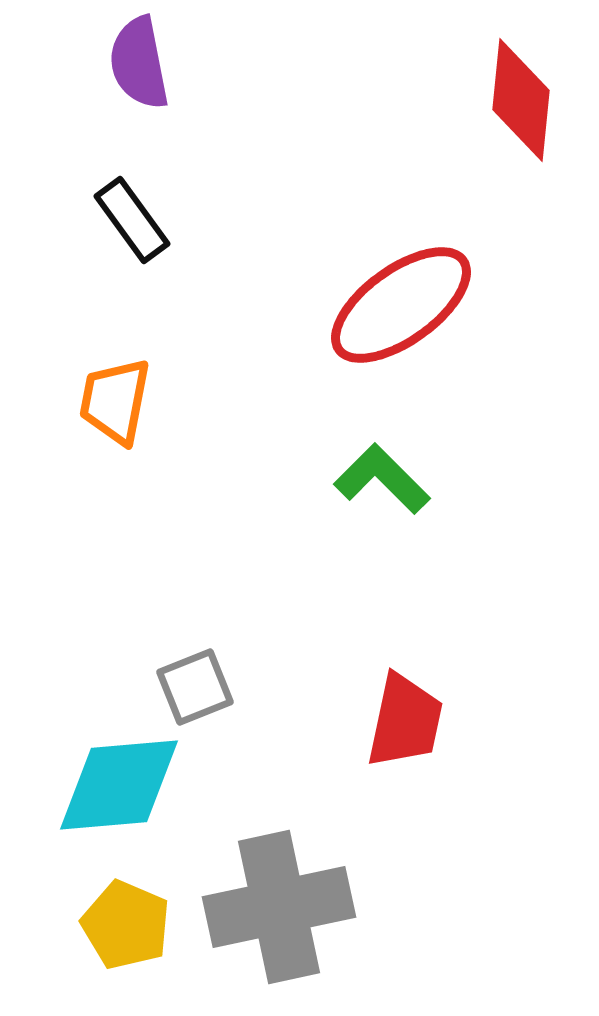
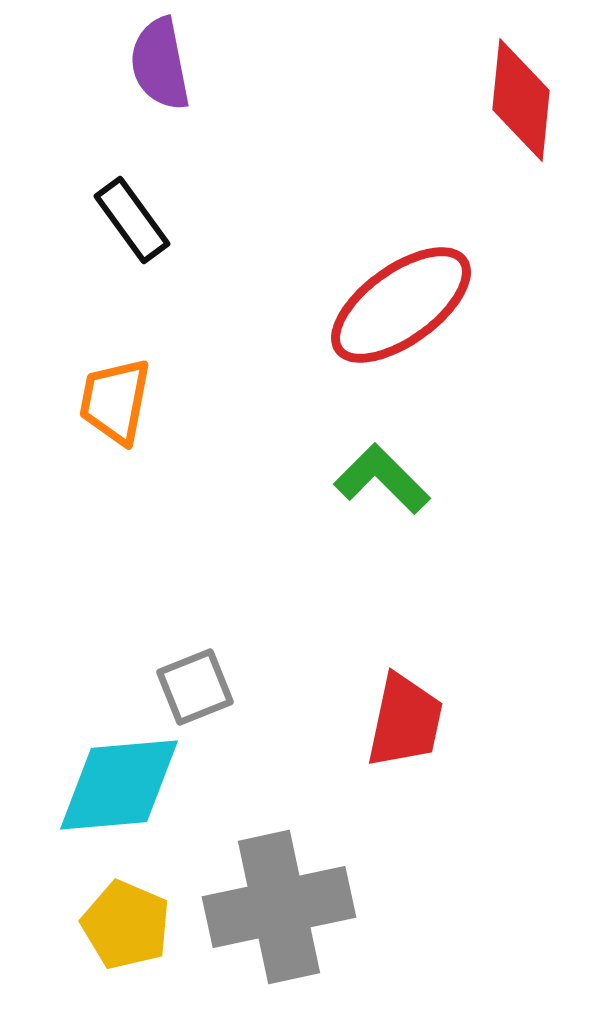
purple semicircle: moved 21 px right, 1 px down
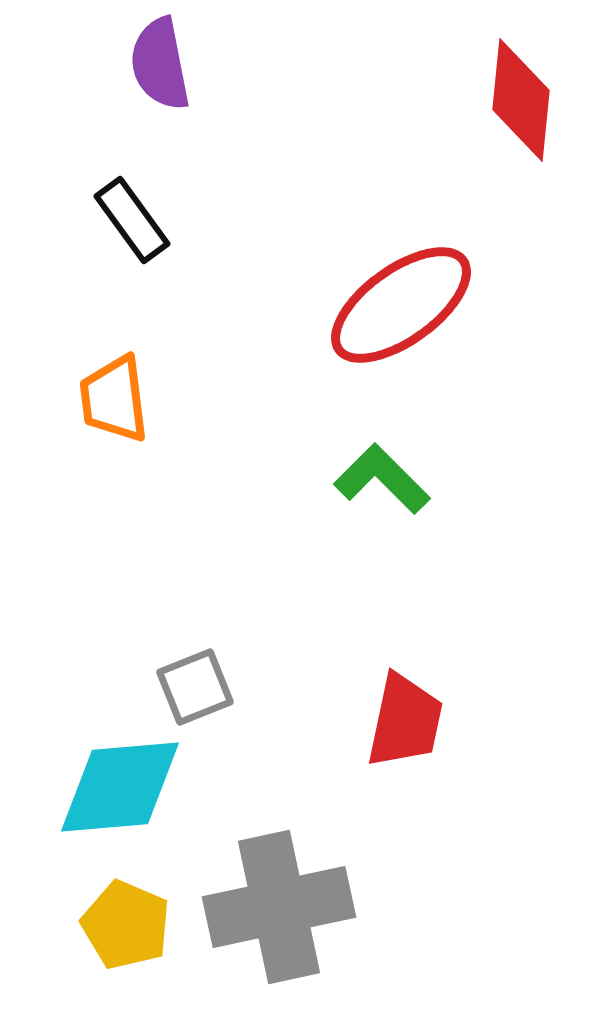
orange trapezoid: moved 1 px left, 2 px up; rotated 18 degrees counterclockwise
cyan diamond: moved 1 px right, 2 px down
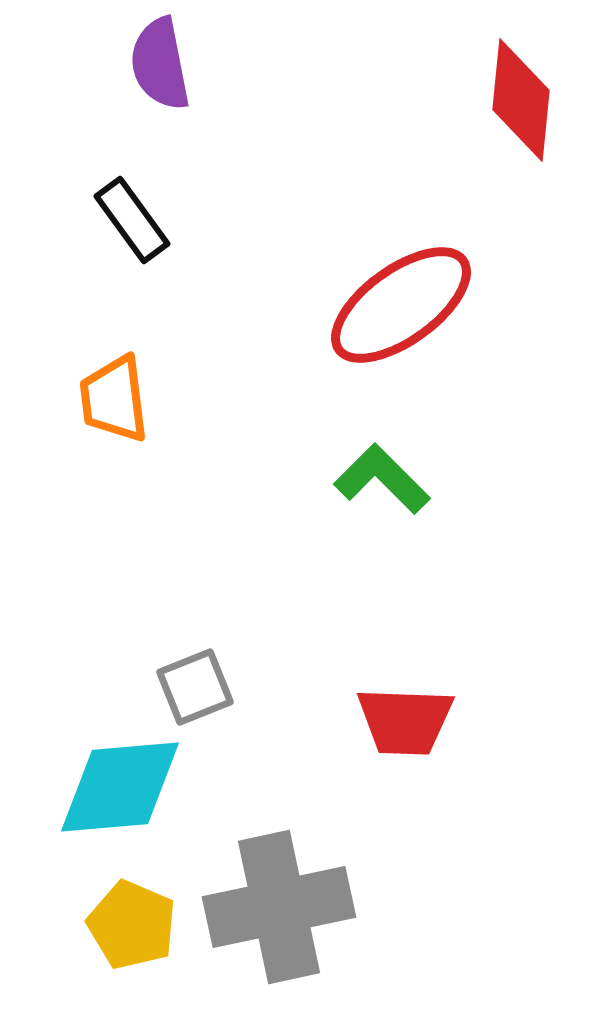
red trapezoid: rotated 80 degrees clockwise
yellow pentagon: moved 6 px right
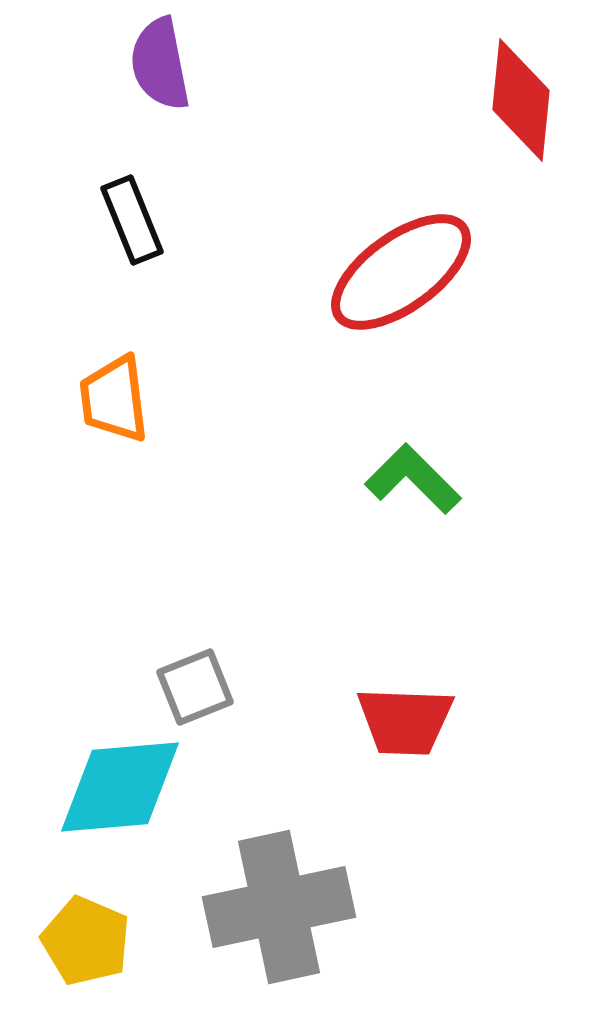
black rectangle: rotated 14 degrees clockwise
red ellipse: moved 33 px up
green L-shape: moved 31 px right
yellow pentagon: moved 46 px left, 16 px down
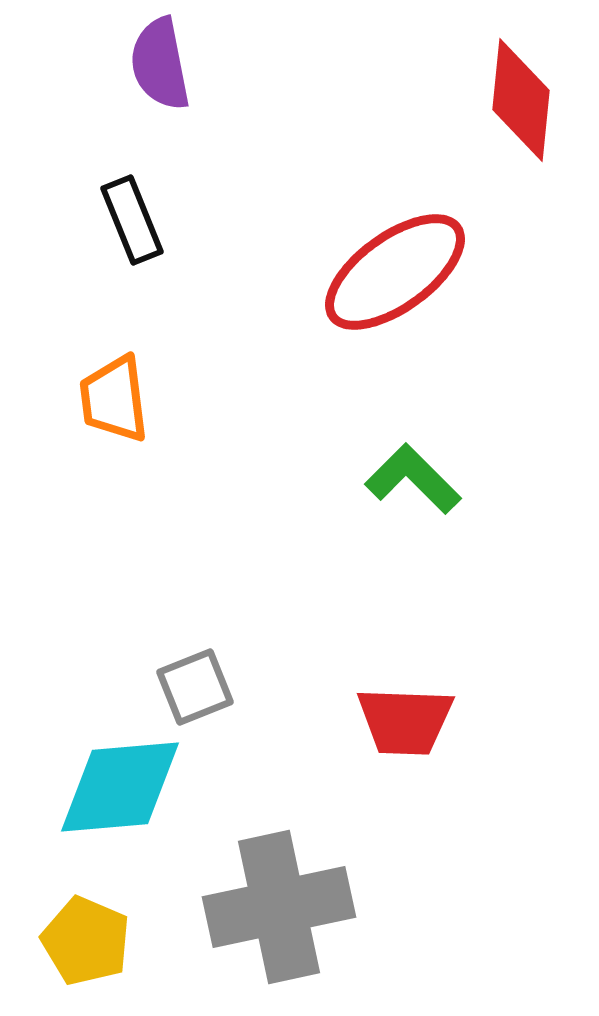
red ellipse: moved 6 px left
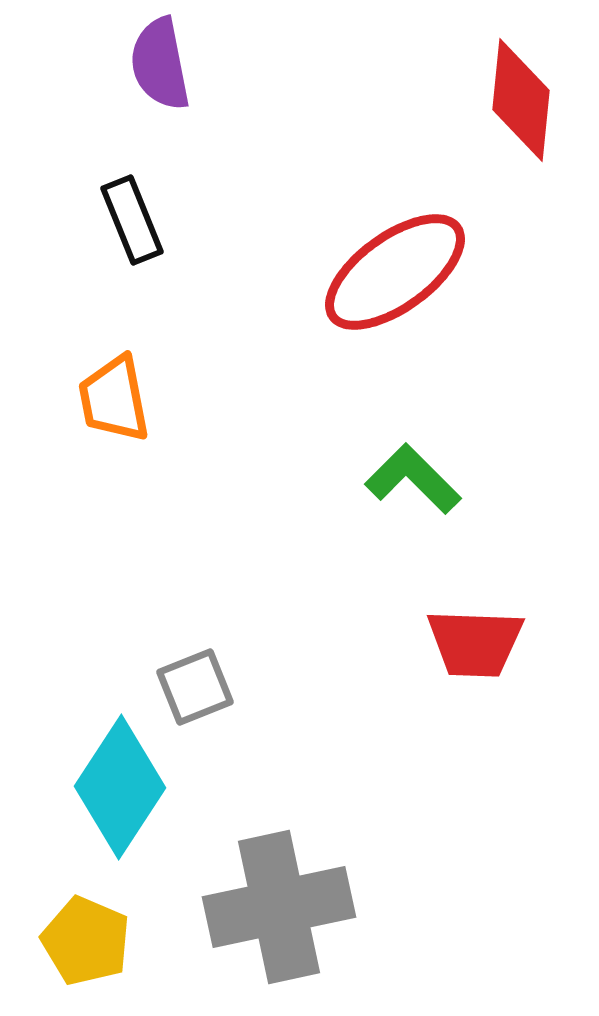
orange trapezoid: rotated 4 degrees counterclockwise
red trapezoid: moved 70 px right, 78 px up
cyan diamond: rotated 52 degrees counterclockwise
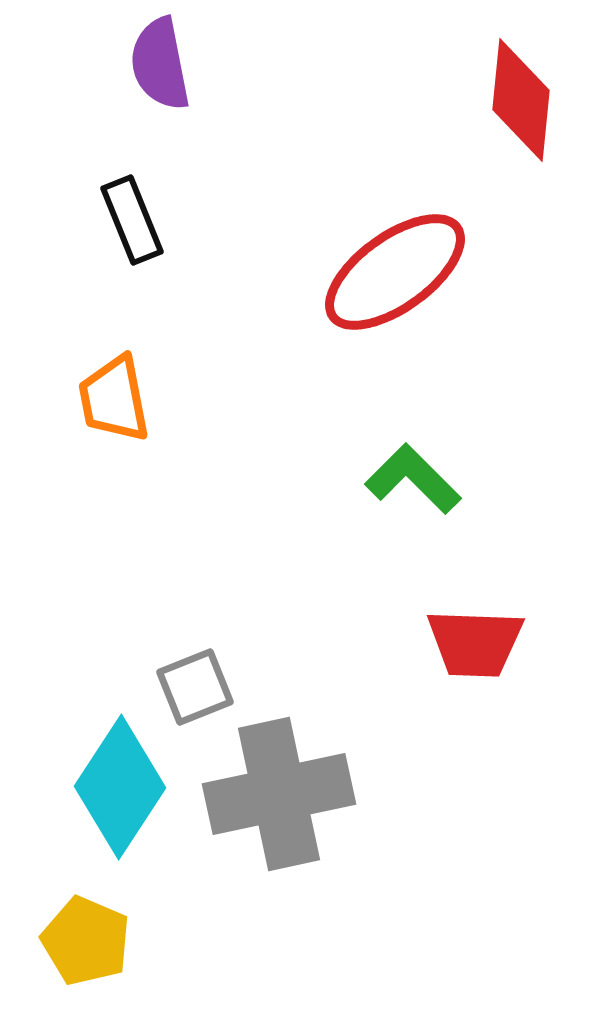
gray cross: moved 113 px up
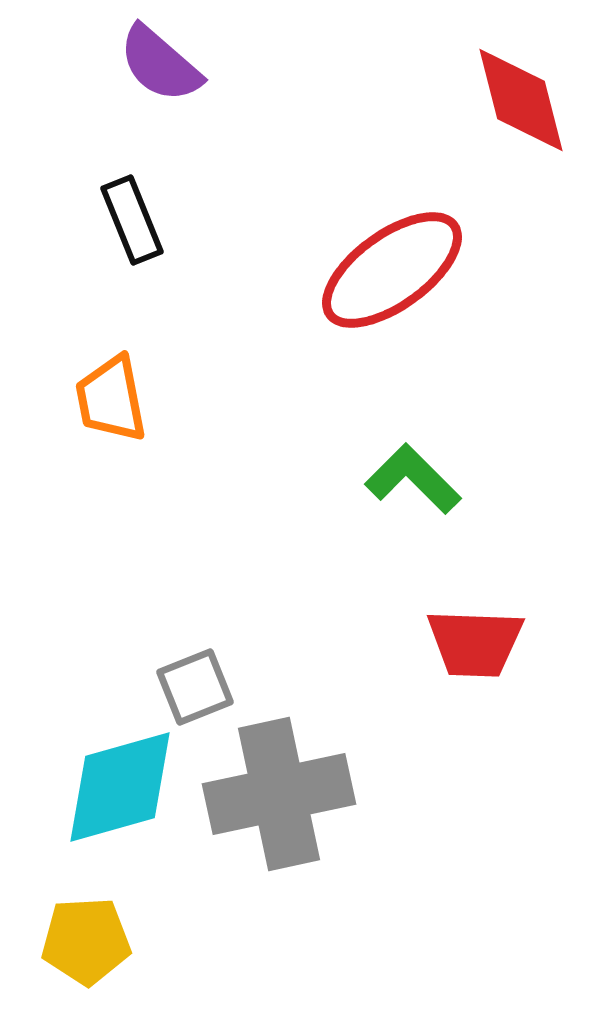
purple semicircle: rotated 38 degrees counterclockwise
red diamond: rotated 20 degrees counterclockwise
red ellipse: moved 3 px left, 2 px up
orange trapezoid: moved 3 px left
cyan diamond: rotated 41 degrees clockwise
yellow pentagon: rotated 26 degrees counterclockwise
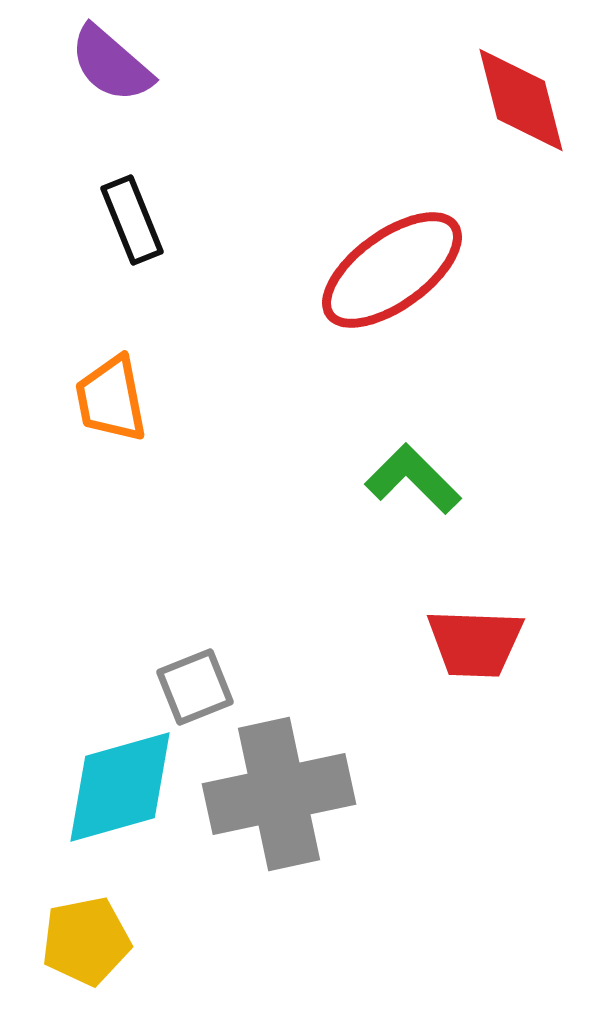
purple semicircle: moved 49 px left
yellow pentagon: rotated 8 degrees counterclockwise
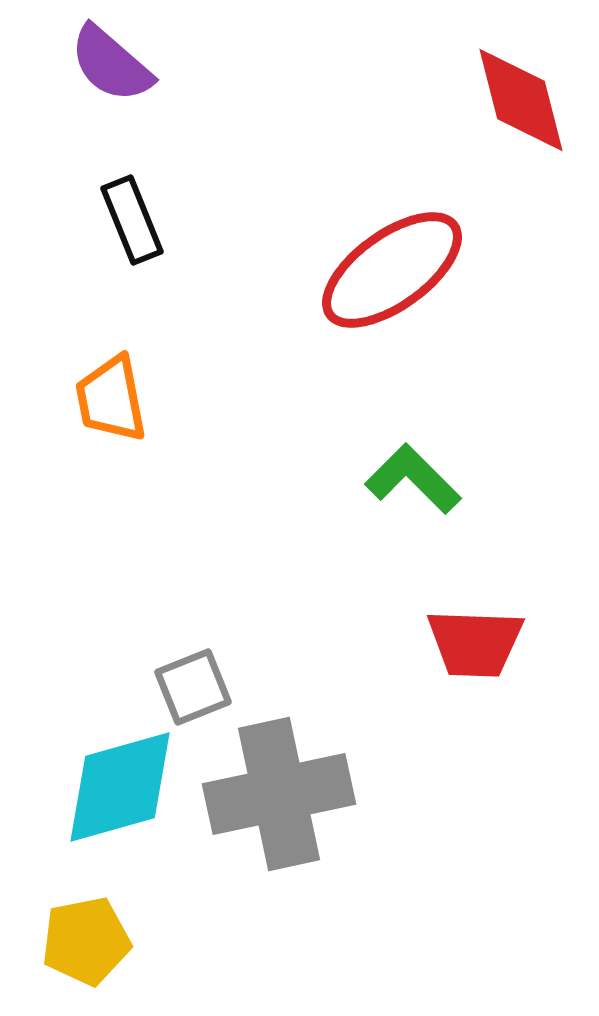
gray square: moved 2 px left
